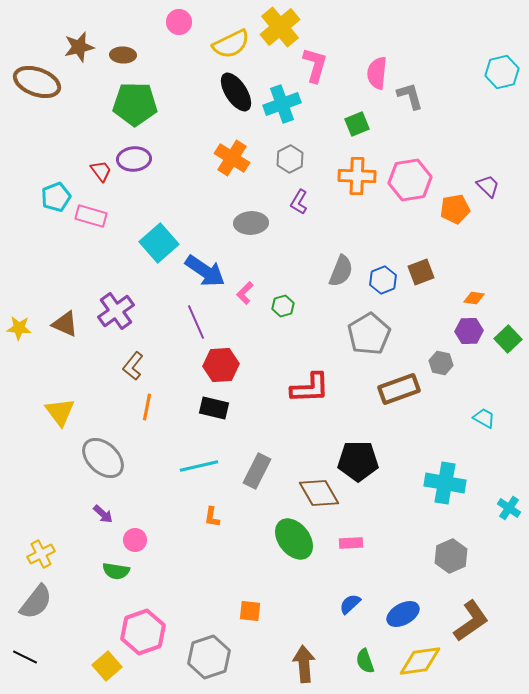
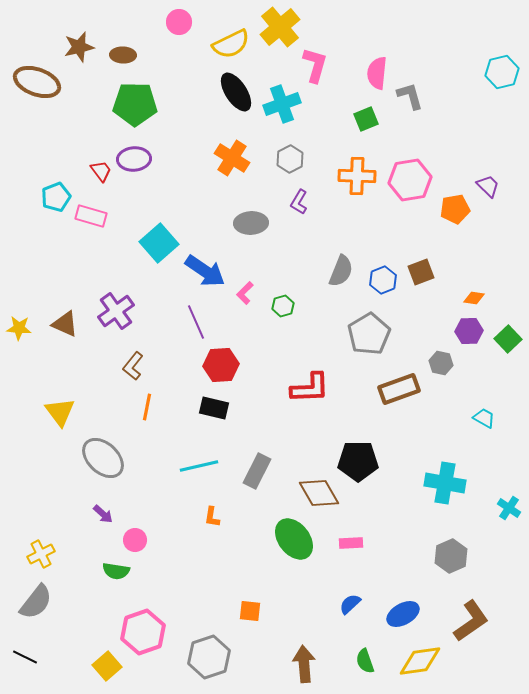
green square at (357, 124): moved 9 px right, 5 px up
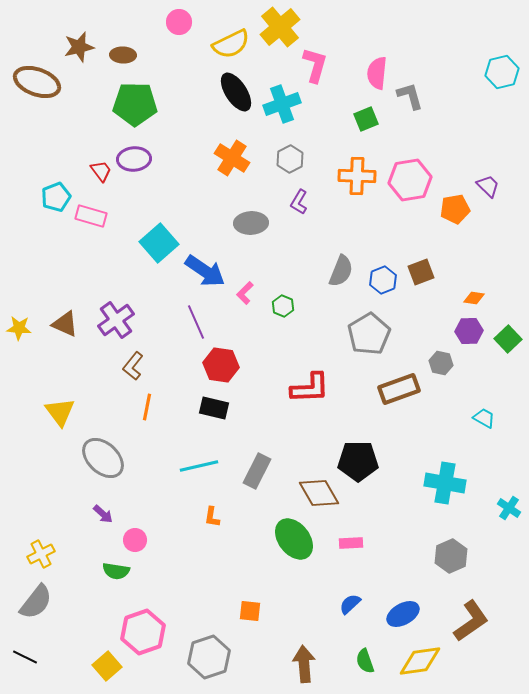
green hexagon at (283, 306): rotated 20 degrees counterclockwise
purple cross at (116, 311): moved 9 px down
red hexagon at (221, 365): rotated 12 degrees clockwise
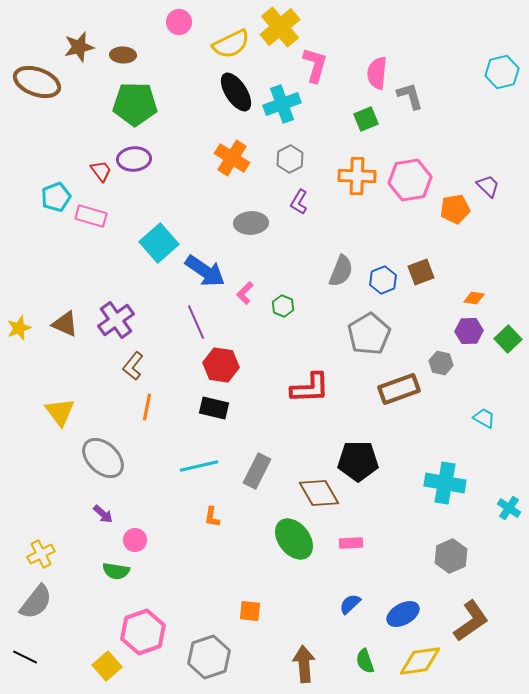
yellow star at (19, 328): rotated 25 degrees counterclockwise
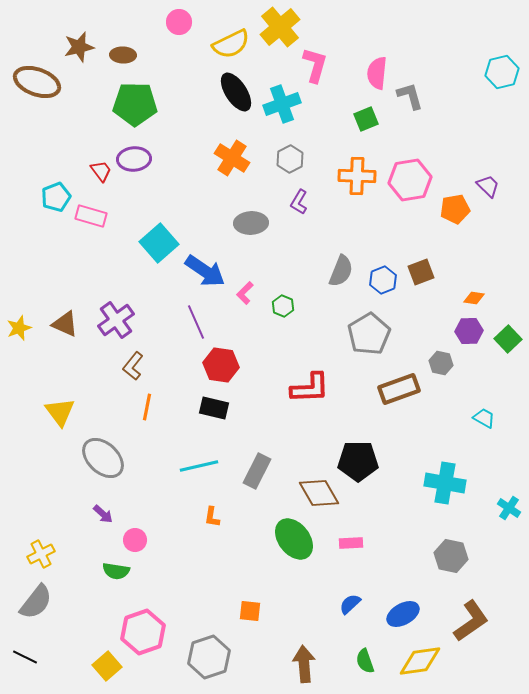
gray hexagon at (451, 556): rotated 24 degrees counterclockwise
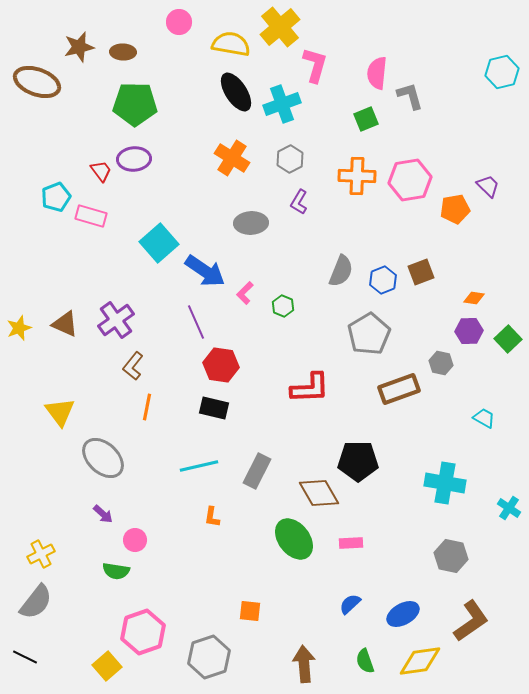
yellow semicircle at (231, 44): rotated 144 degrees counterclockwise
brown ellipse at (123, 55): moved 3 px up
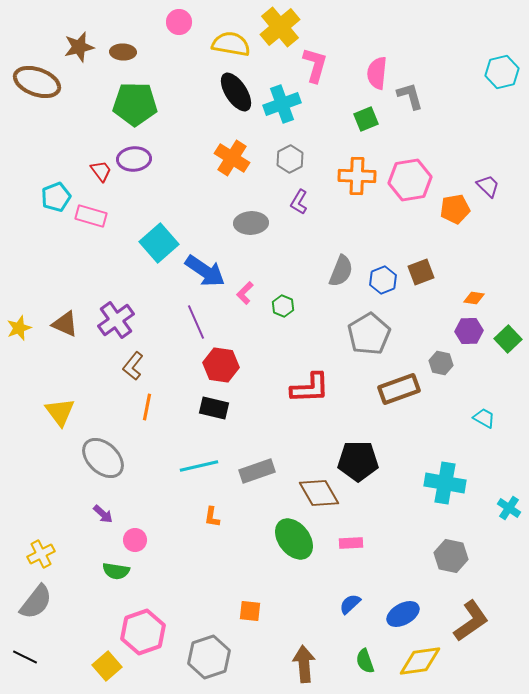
gray rectangle at (257, 471): rotated 44 degrees clockwise
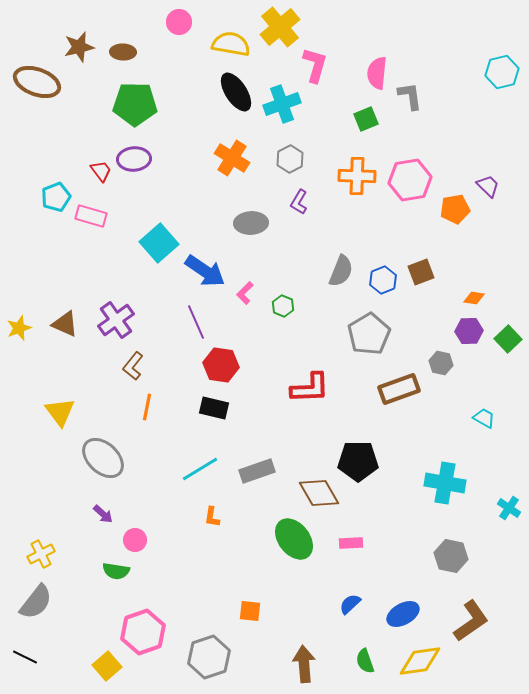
gray L-shape at (410, 96): rotated 8 degrees clockwise
cyan line at (199, 466): moved 1 px right, 3 px down; rotated 18 degrees counterclockwise
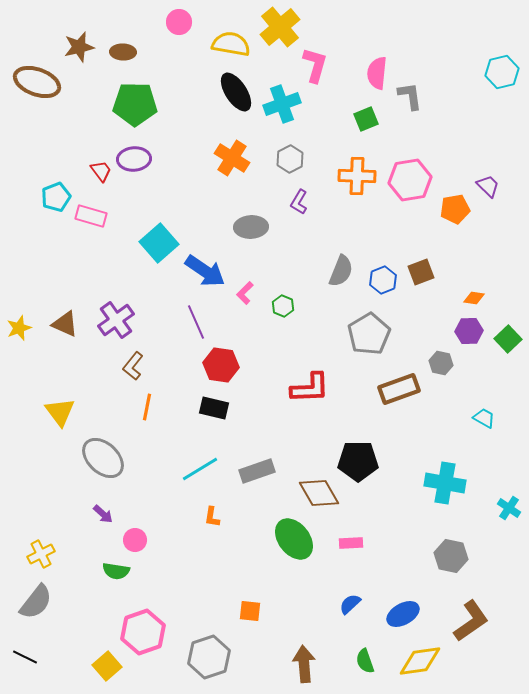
gray ellipse at (251, 223): moved 4 px down
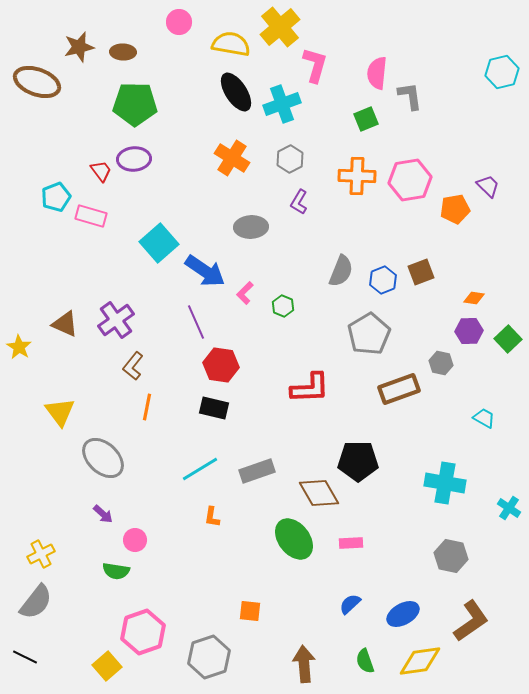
yellow star at (19, 328): moved 19 px down; rotated 20 degrees counterclockwise
